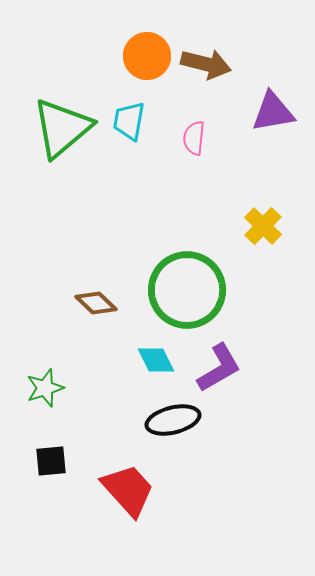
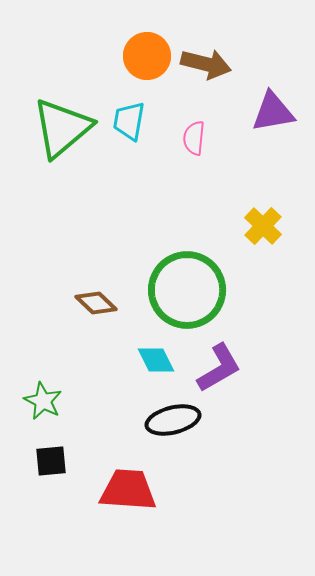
green star: moved 2 px left, 13 px down; rotated 27 degrees counterclockwise
red trapezoid: rotated 44 degrees counterclockwise
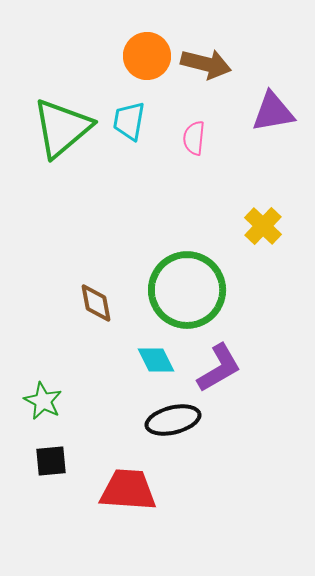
brown diamond: rotated 36 degrees clockwise
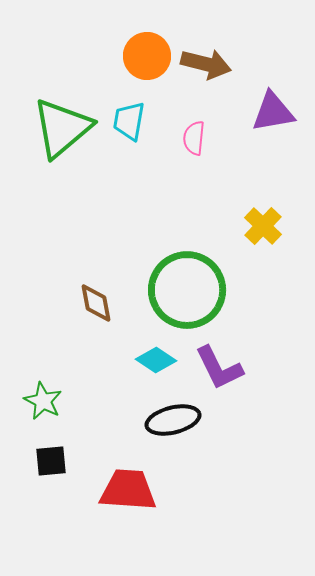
cyan diamond: rotated 30 degrees counterclockwise
purple L-shape: rotated 94 degrees clockwise
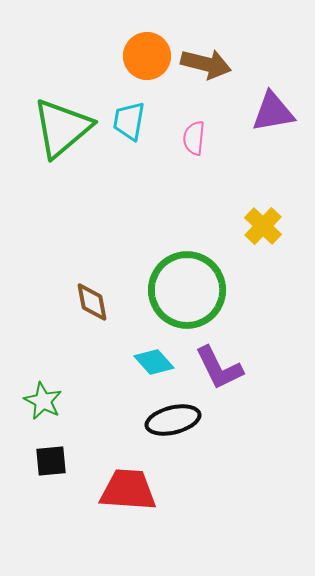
brown diamond: moved 4 px left, 1 px up
cyan diamond: moved 2 px left, 2 px down; rotated 15 degrees clockwise
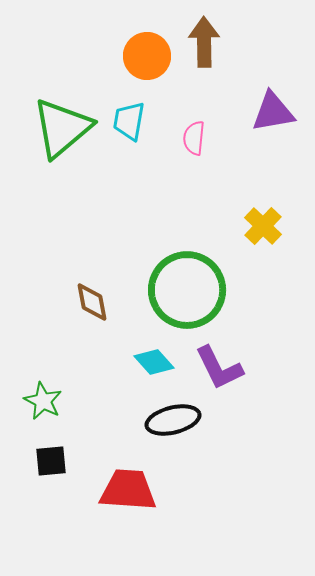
brown arrow: moved 2 px left, 22 px up; rotated 105 degrees counterclockwise
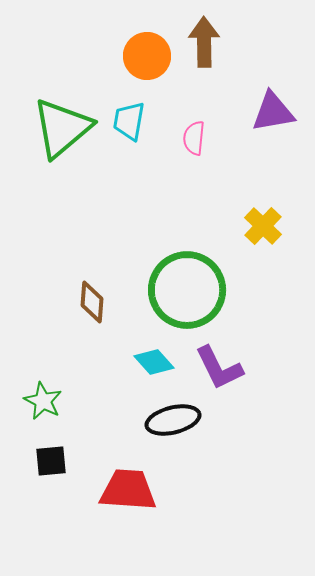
brown diamond: rotated 15 degrees clockwise
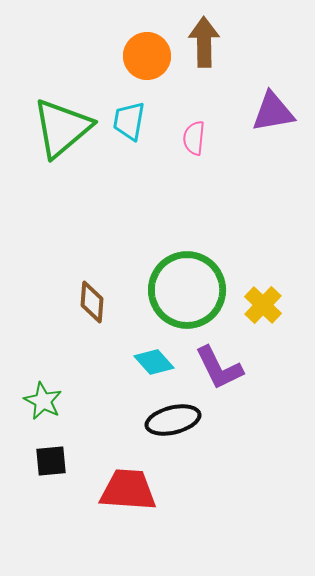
yellow cross: moved 79 px down
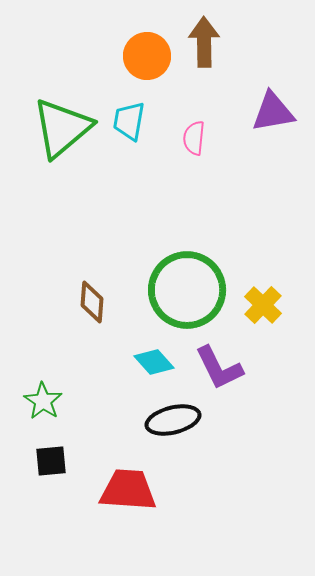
green star: rotated 6 degrees clockwise
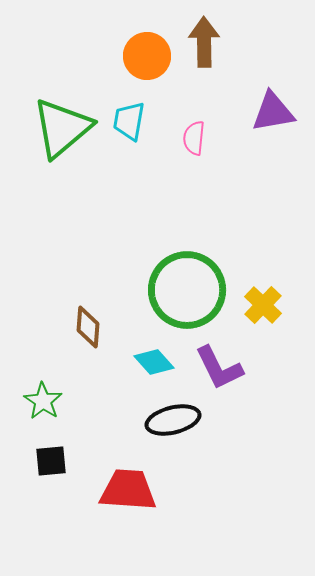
brown diamond: moved 4 px left, 25 px down
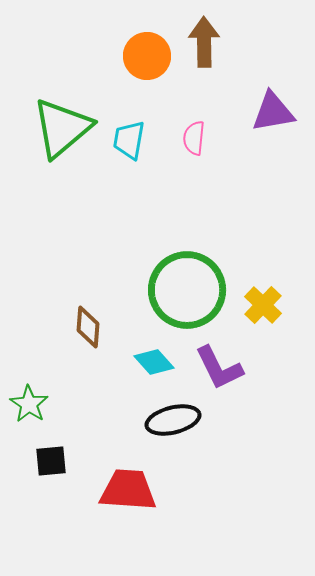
cyan trapezoid: moved 19 px down
green star: moved 14 px left, 3 px down
